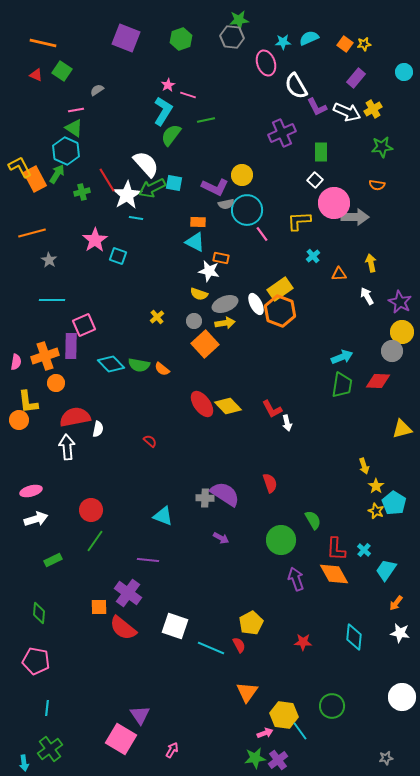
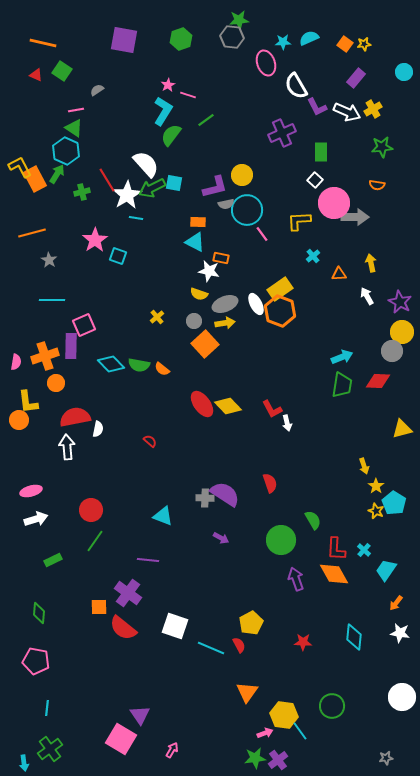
purple square at (126, 38): moved 2 px left, 2 px down; rotated 12 degrees counterclockwise
green line at (206, 120): rotated 24 degrees counterclockwise
purple L-shape at (215, 187): rotated 40 degrees counterclockwise
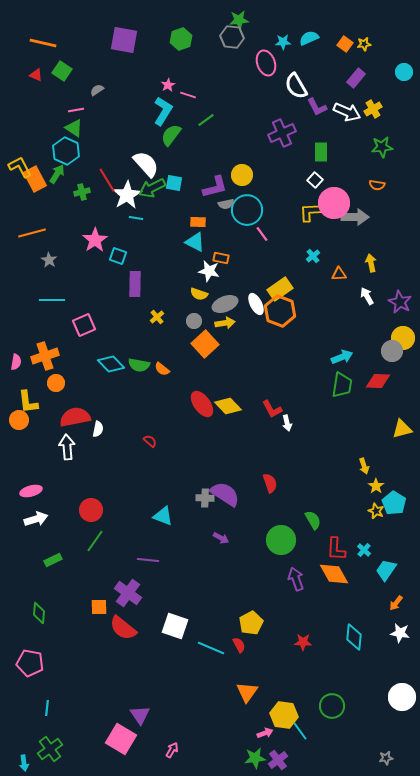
yellow L-shape at (299, 221): moved 12 px right, 9 px up
yellow circle at (402, 332): moved 1 px right, 6 px down
purple rectangle at (71, 346): moved 64 px right, 62 px up
pink pentagon at (36, 661): moved 6 px left, 2 px down
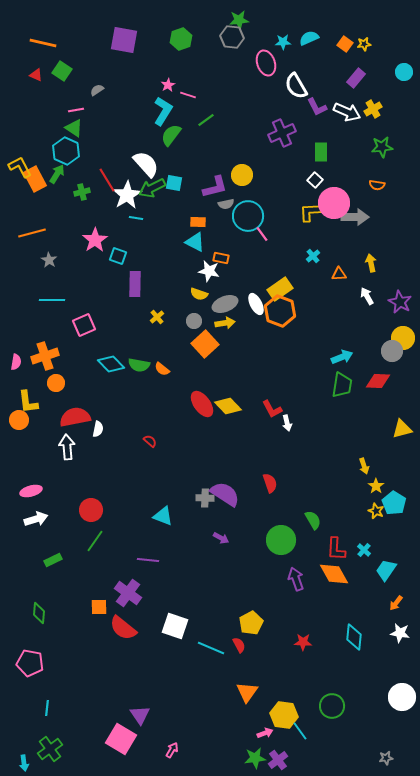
cyan circle at (247, 210): moved 1 px right, 6 px down
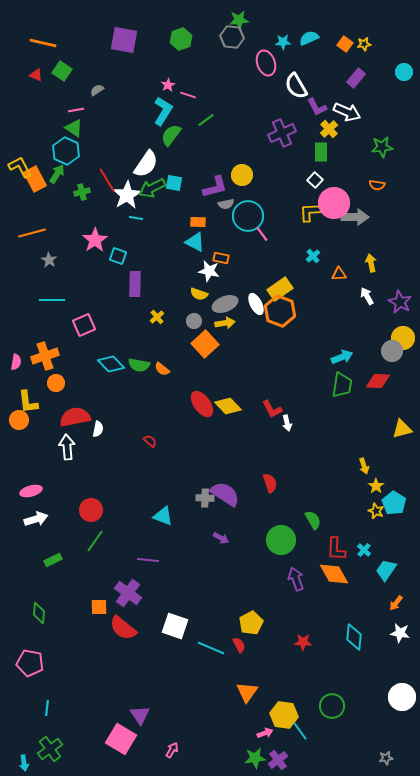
yellow cross at (373, 109): moved 44 px left, 20 px down; rotated 12 degrees counterclockwise
white semicircle at (146, 164): rotated 76 degrees clockwise
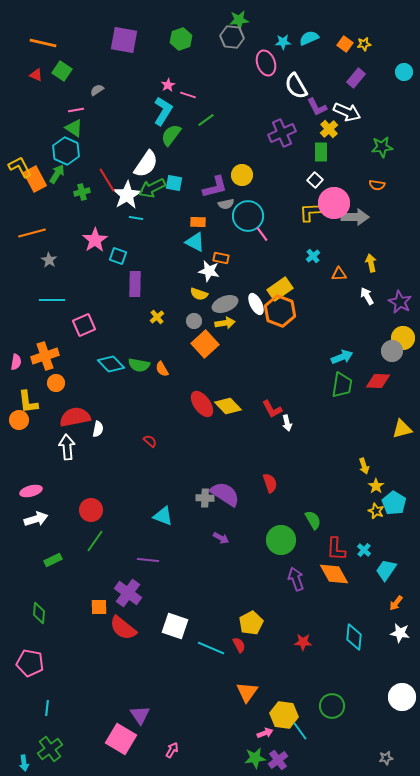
orange semicircle at (162, 369): rotated 21 degrees clockwise
